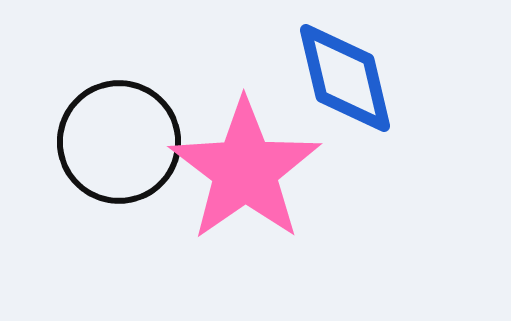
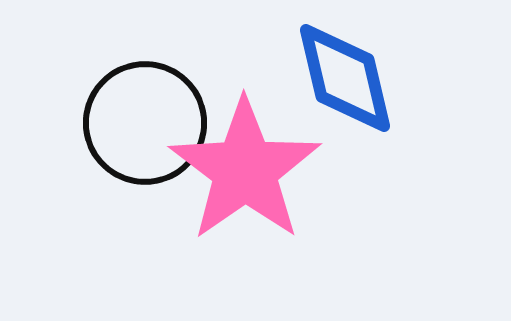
black circle: moved 26 px right, 19 px up
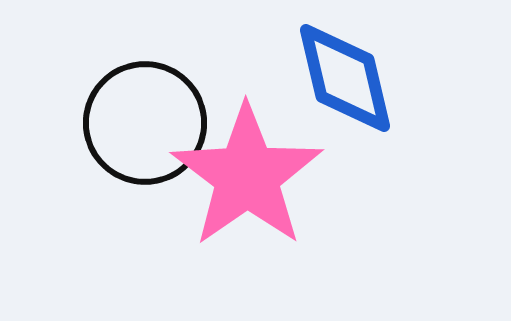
pink star: moved 2 px right, 6 px down
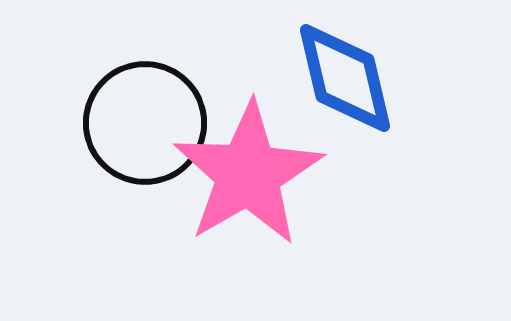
pink star: moved 1 px right, 2 px up; rotated 5 degrees clockwise
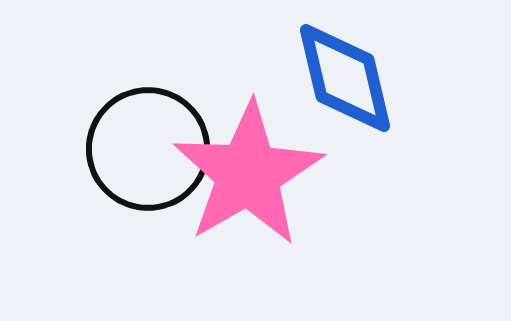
black circle: moved 3 px right, 26 px down
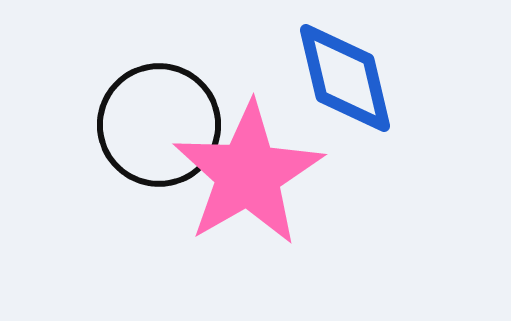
black circle: moved 11 px right, 24 px up
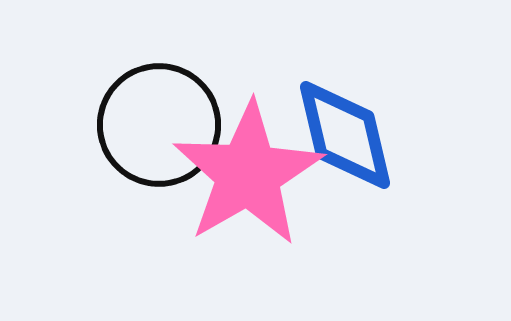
blue diamond: moved 57 px down
